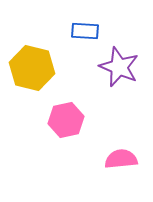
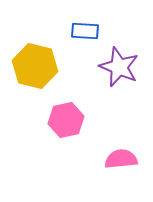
yellow hexagon: moved 3 px right, 2 px up
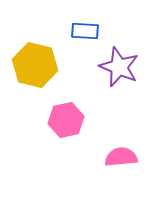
yellow hexagon: moved 1 px up
pink semicircle: moved 2 px up
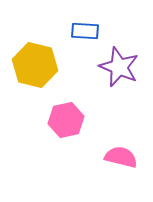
pink semicircle: rotated 20 degrees clockwise
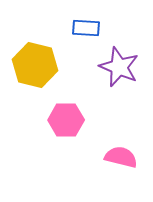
blue rectangle: moved 1 px right, 3 px up
pink hexagon: rotated 12 degrees clockwise
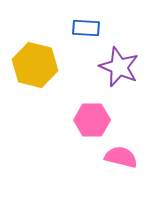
pink hexagon: moved 26 px right
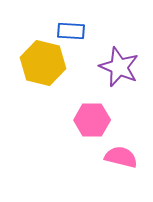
blue rectangle: moved 15 px left, 3 px down
yellow hexagon: moved 8 px right, 2 px up
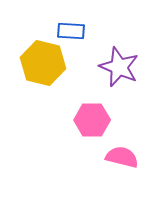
pink semicircle: moved 1 px right
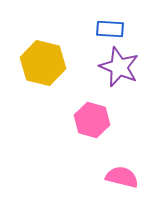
blue rectangle: moved 39 px right, 2 px up
pink hexagon: rotated 16 degrees clockwise
pink semicircle: moved 20 px down
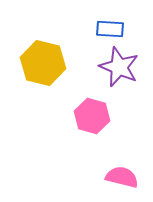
pink hexagon: moved 4 px up
